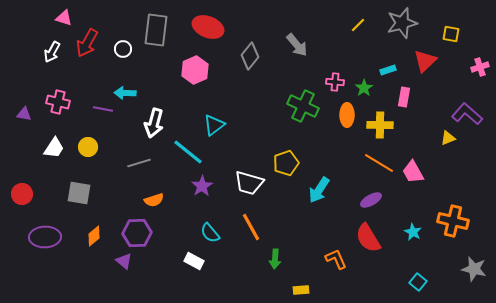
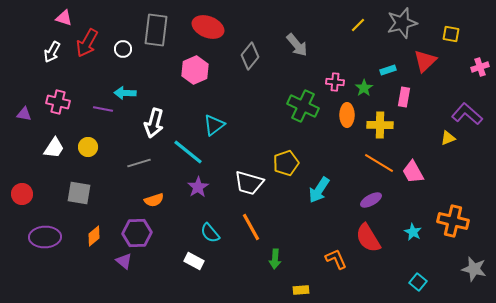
purple star at (202, 186): moved 4 px left, 1 px down
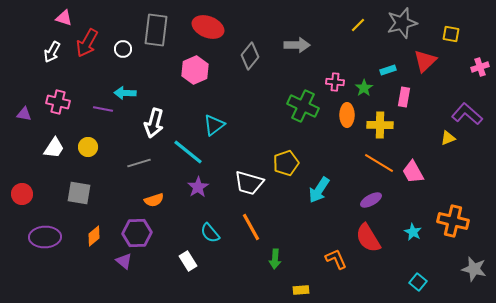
gray arrow at (297, 45): rotated 50 degrees counterclockwise
white rectangle at (194, 261): moved 6 px left; rotated 30 degrees clockwise
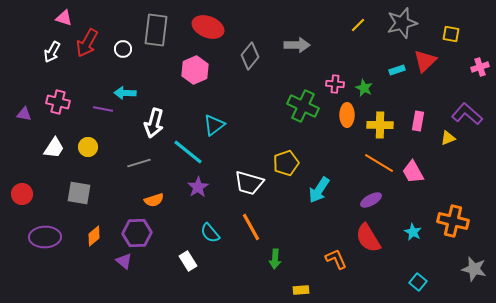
cyan rectangle at (388, 70): moved 9 px right
pink cross at (335, 82): moved 2 px down
green star at (364, 88): rotated 12 degrees counterclockwise
pink rectangle at (404, 97): moved 14 px right, 24 px down
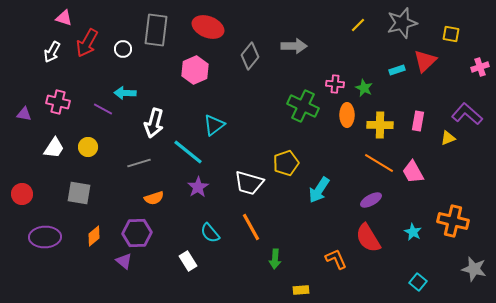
gray arrow at (297, 45): moved 3 px left, 1 px down
purple line at (103, 109): rotated 18 degrees clockwise
orange semicircle at (154, 200): moved 2 px up
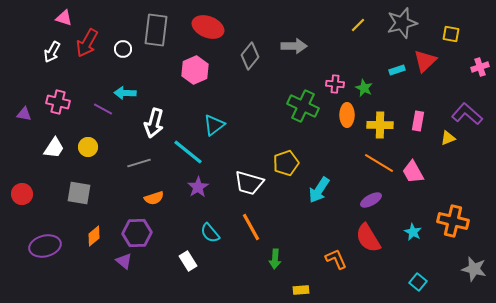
purple ellipse at (45, 237): moved 9 px down; rotated 12 degrees counterclockwise
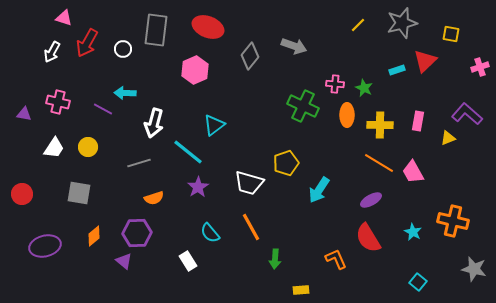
gray arrow at (294, 46): rotated 20 degrees clockwise
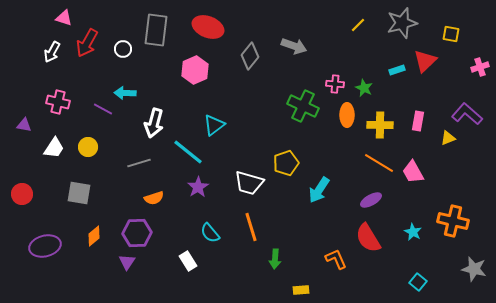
purple triangle at (24, 114): moved 11 px down
orange line at (251, 227): rotated 12 degrees clockwise
purple triangle at (124, 261): moved 3 px right, 1 px down; rotated 24 degrees clockwise
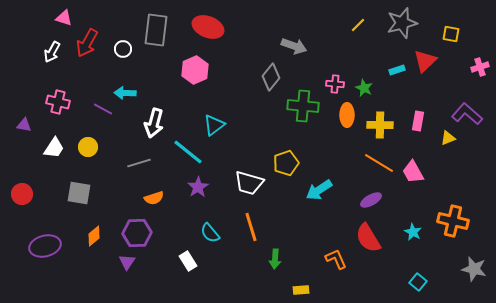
gray diamond at (250, 56): moved 21 px right, 21 px down
green cross at (303, 106): rotated 20 degrees counterclockwise
cyan arrow at (319, 190): rotated 24 degrees clockwise
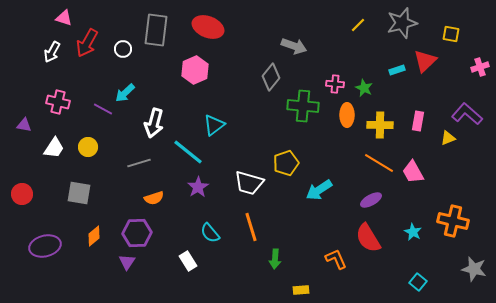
cyan arrow at (125, 93): rotated 45 degrees counterclockwise
